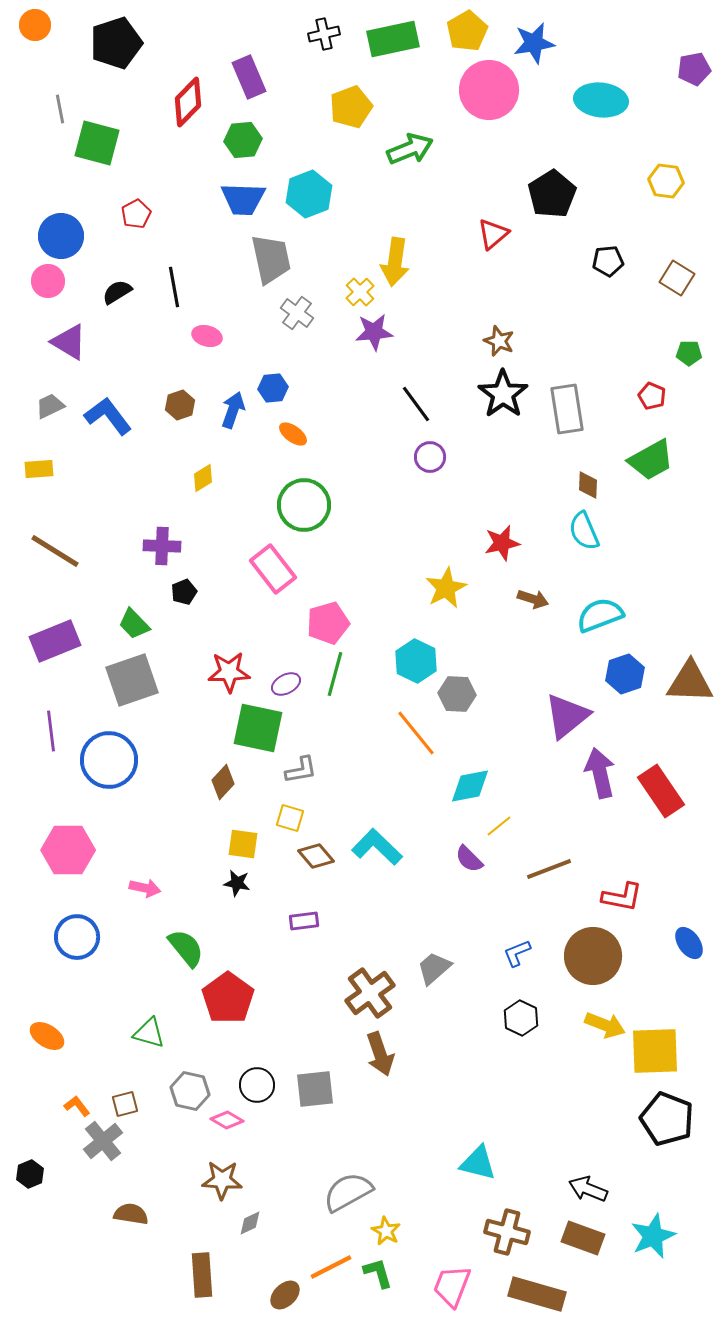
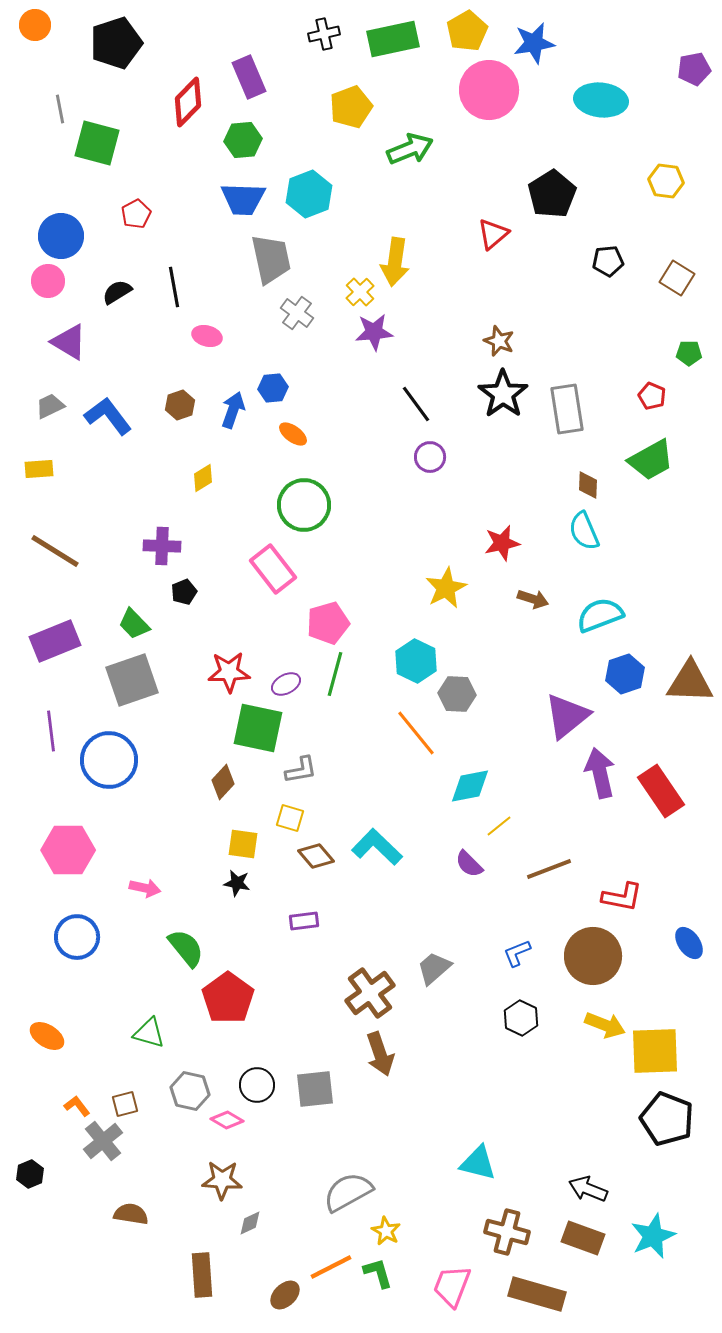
purple semicircle at (469, 859): moved 5 px down
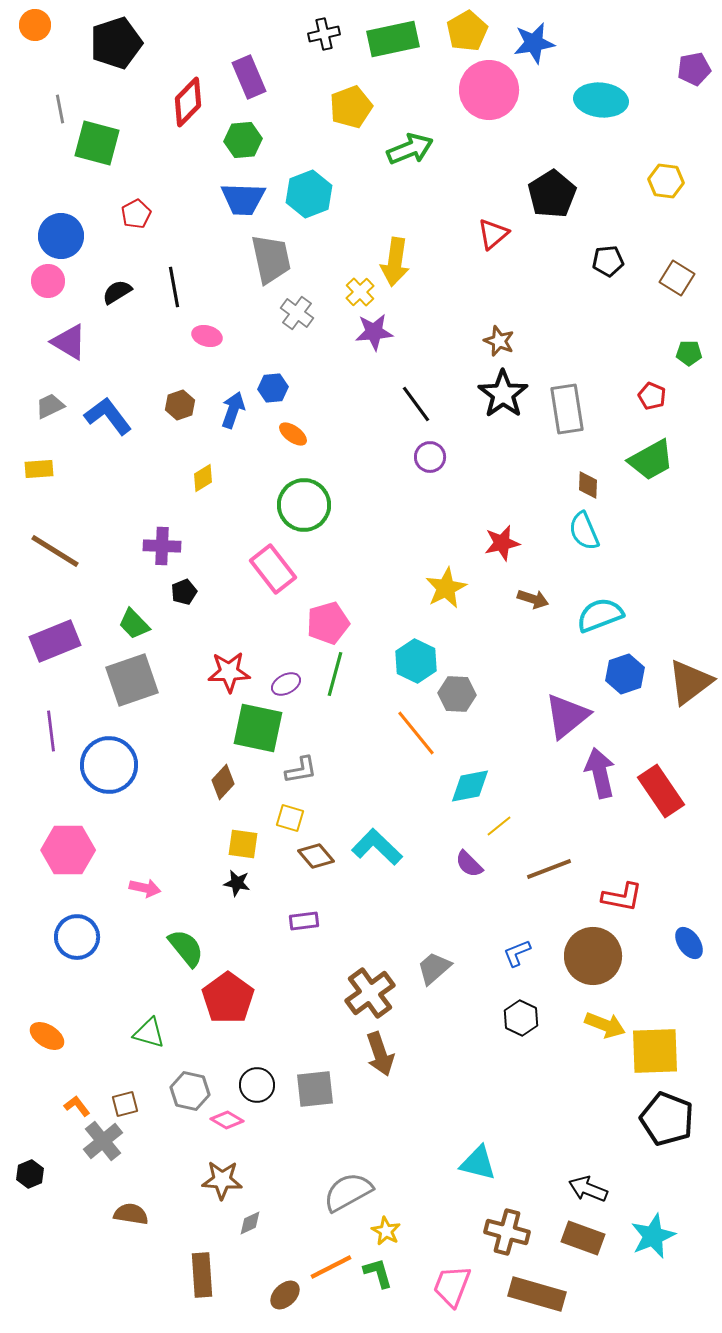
brown triangle at (690, 682): rotated 39 degrees counterclockwise
blue circle at (109, 760): moved 5 px down
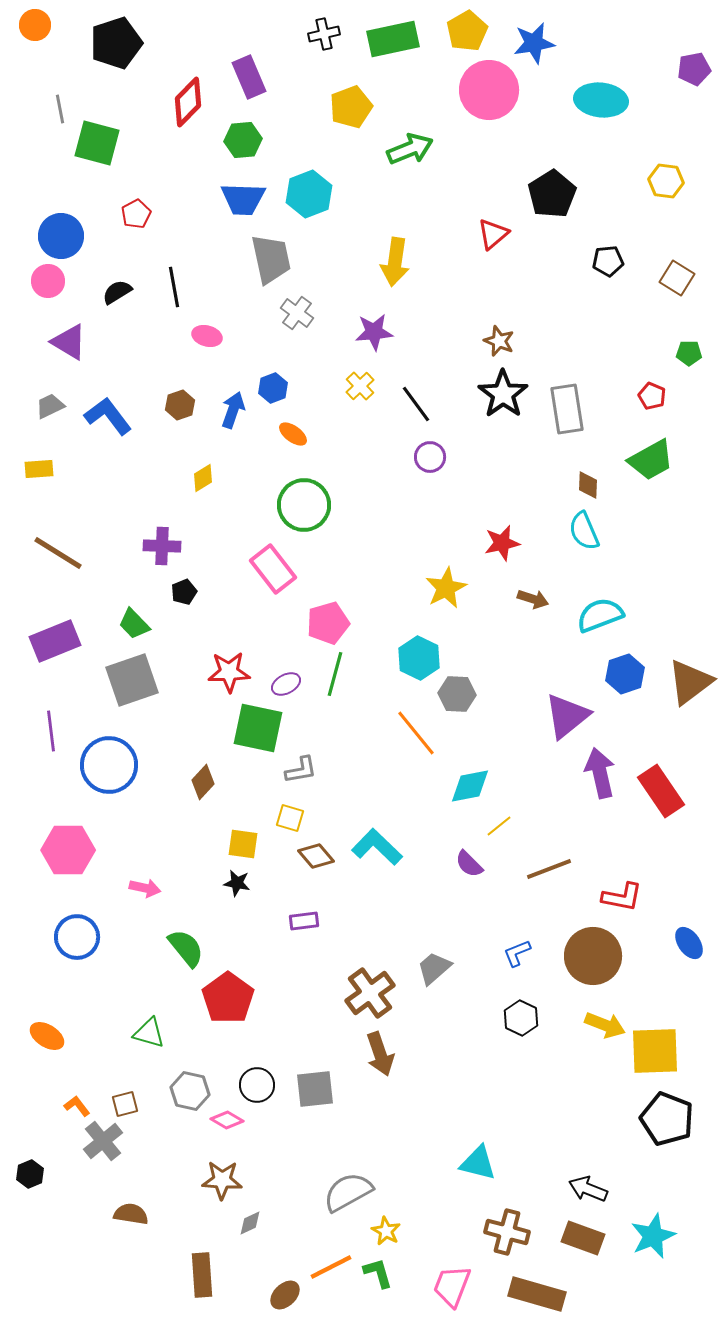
yellow cross at (360, 292): moved 94 px down
blue hexagon at (273, 388): rotated 16 degrees counterclockwise
brown line at (55, 551): moved 3 px right, 2 px down
cyan hexagon at (416, 661): moved 3 px right, 3 px up
brown diamond at (223, 782): moved 20 px left
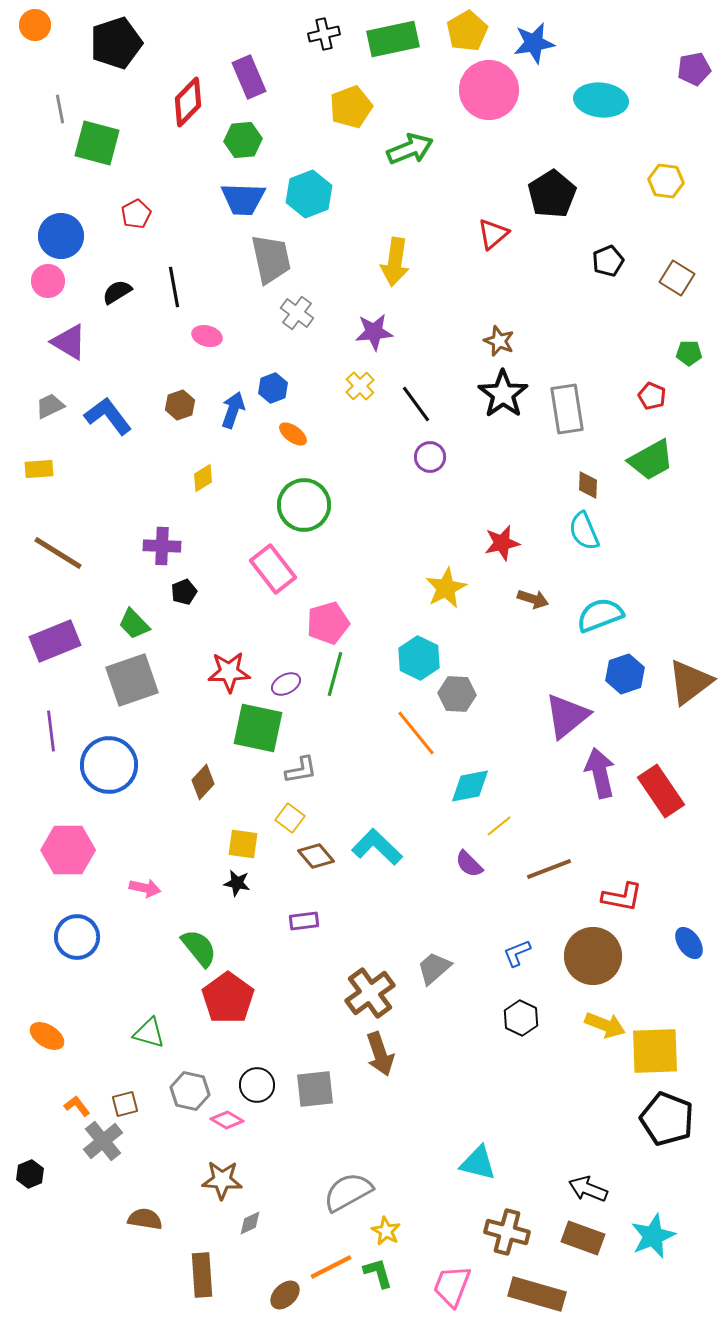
black pentagon at (608, 261): rotated 16 degrees counterclockwise
yellow square at (290, 818): rotated 20 degrees clockwise
green semicircle at (186, 948): moved 13 px right
brown semicircle at (131, 1214): moved 14 px right, 5 px down
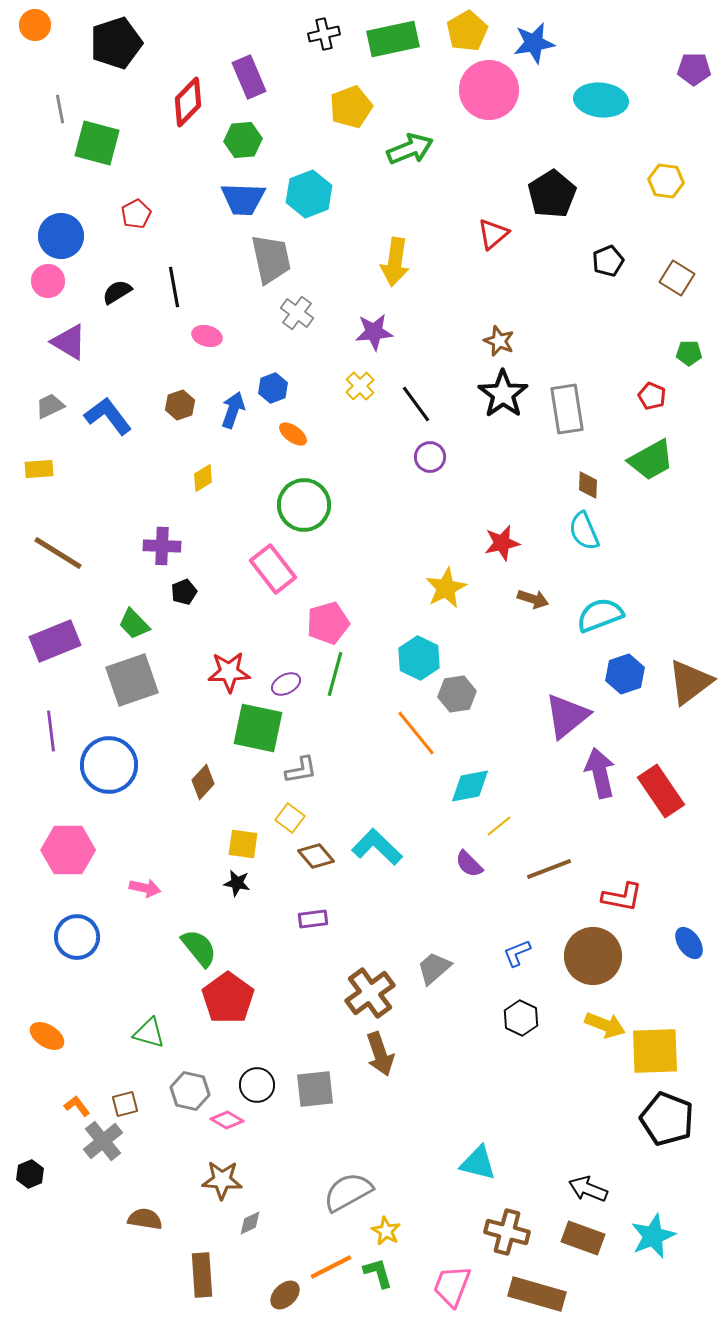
purple pentagon at (694, 69): rotated 12 degrees clockwise
gray hexagon at (457, 694): rotated 12 degrees counterclockwise
purple rectangle at (304, 921): moved 9 px right, 2 px up
